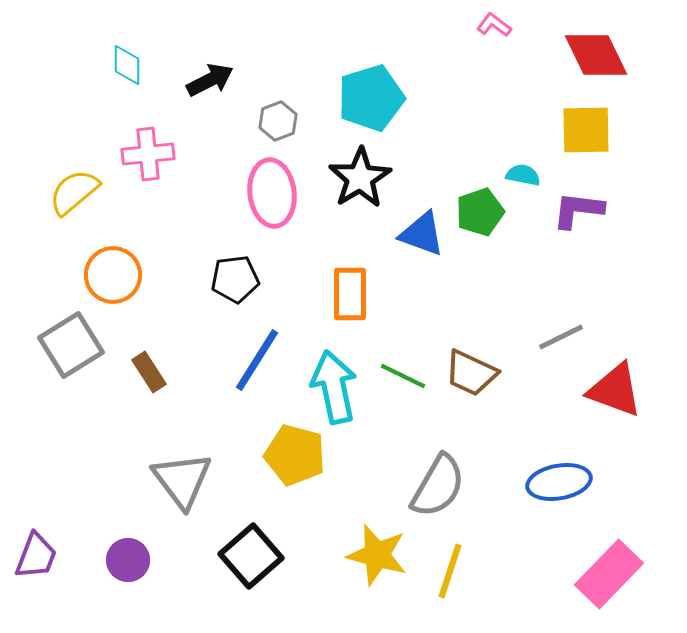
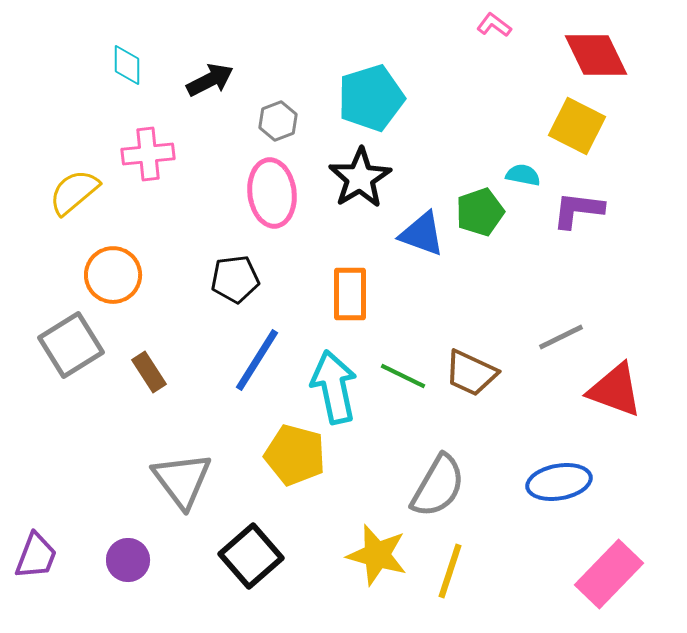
yellow square: moved 9 px left, 4 px up; rotated 28 degrees clockwise
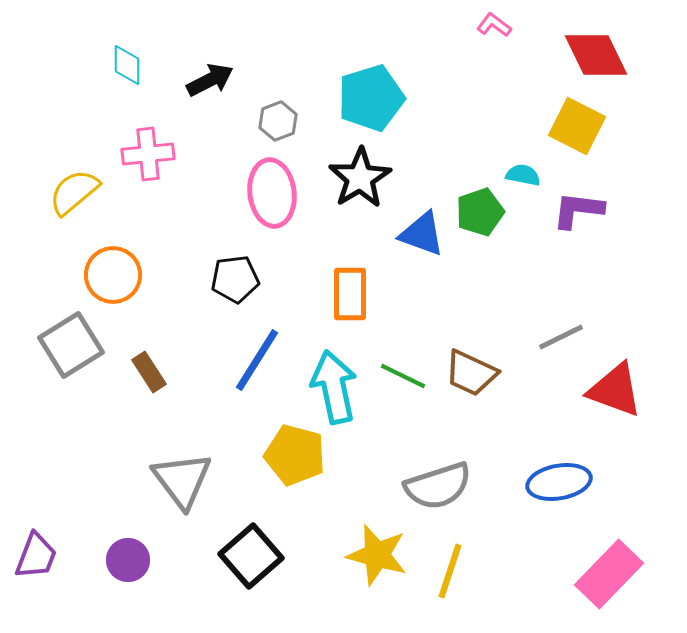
gray semicircle: rotated 42 degrees clockwise
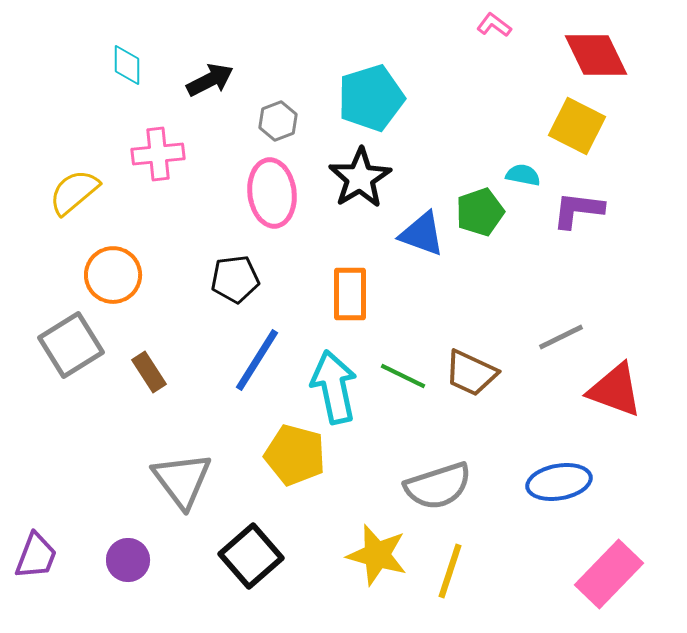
pink cross: moved 10 px right
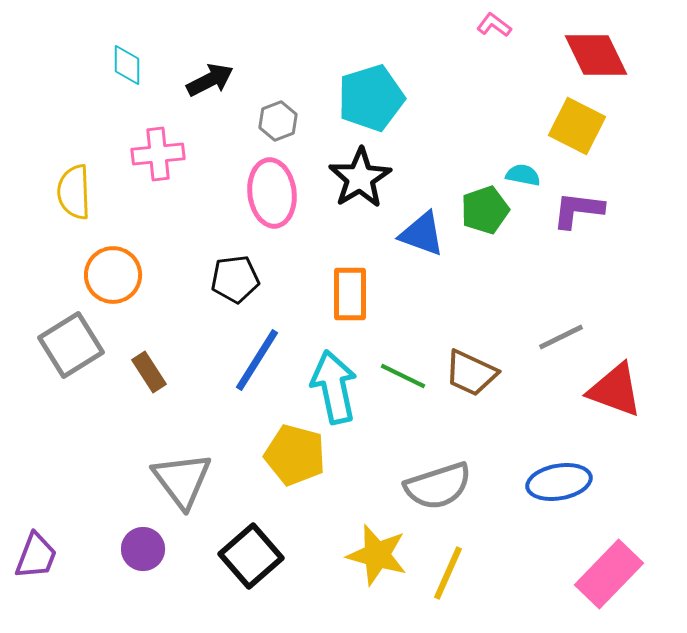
yellow semicircle: rotated 52 degrees counterclockwise
green pentagon: moved 5 px right, 2 px up
purple circle: moved 15 px right, 11 px up
yellow line: moved 2 px left, 2 px down; rotated 6 degrees clockwise
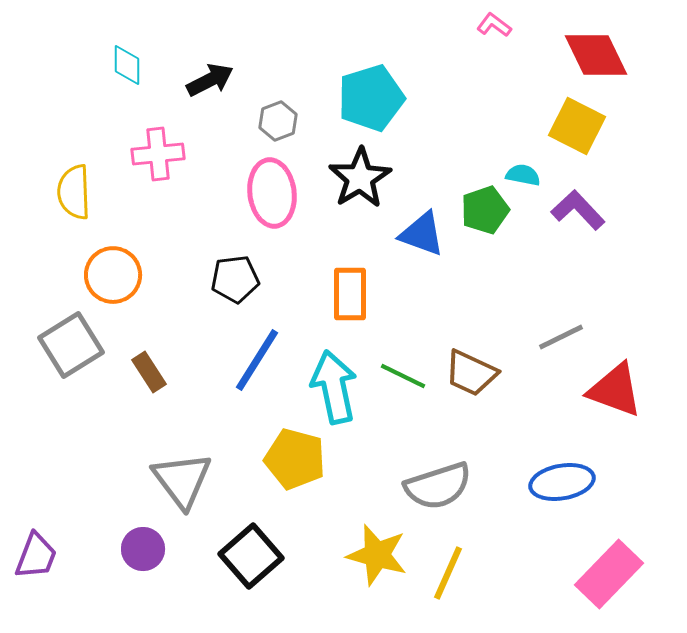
purple L-shape: rotated 40 degrees clockwise
yellow pentagon: moved 4 px down
blue ellipse: moved 3 px right
